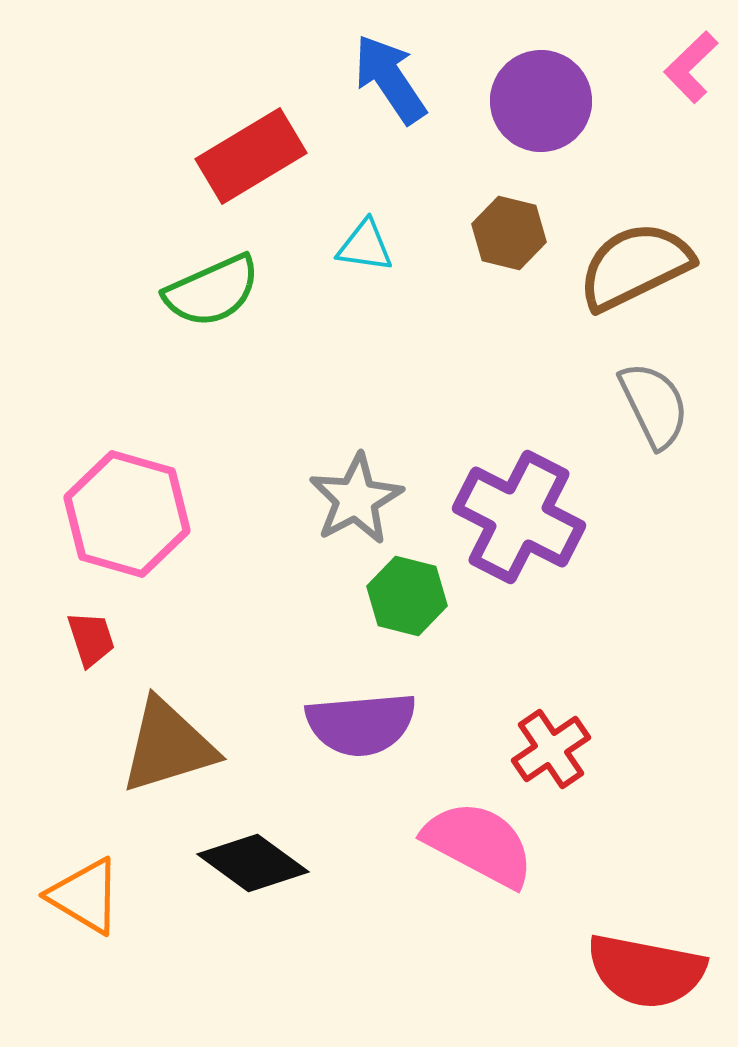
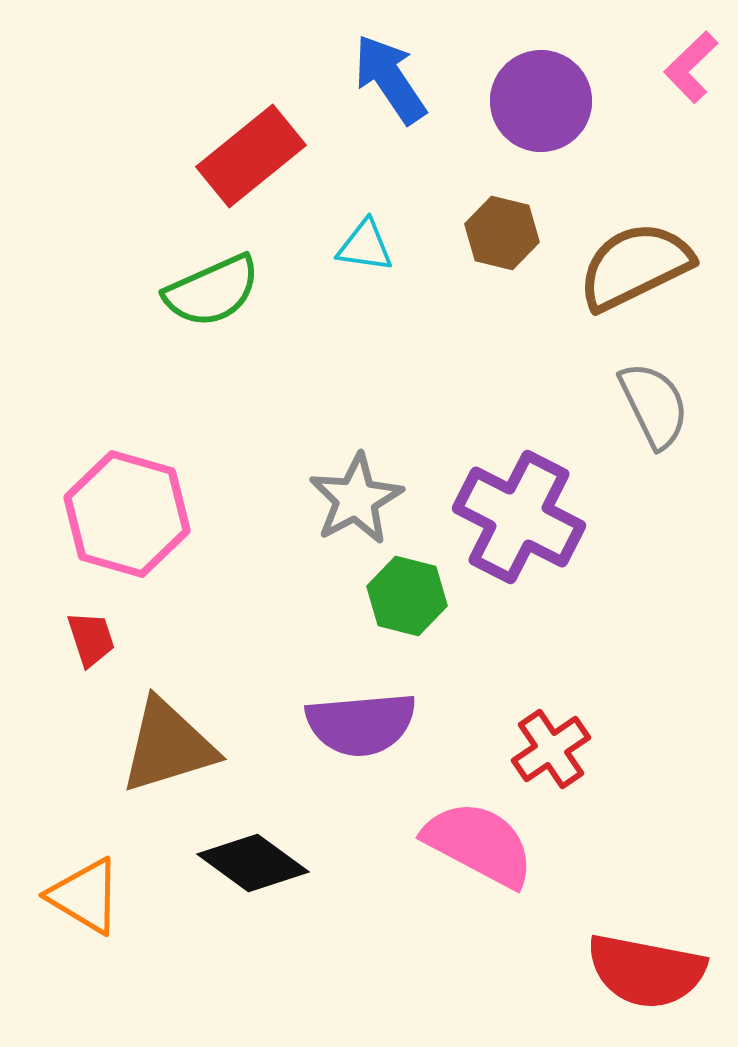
red rectangle: rotated 8 degrees counterclockwise
brown hexagon: moved 7 px left
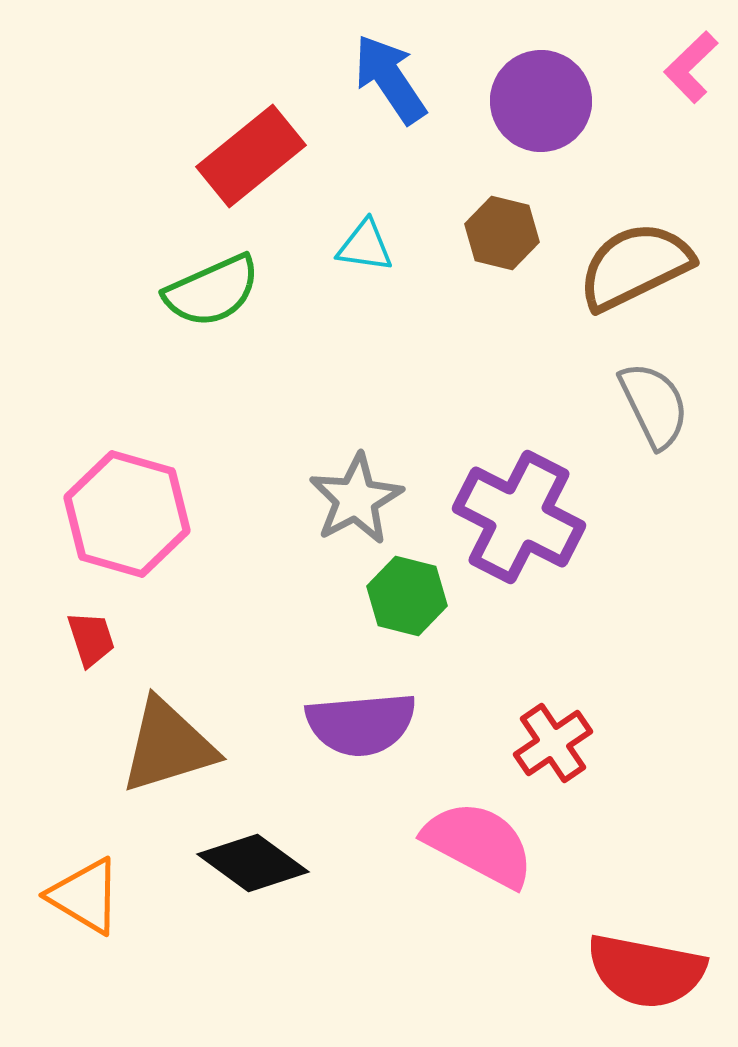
red cross: moved 2 px right, 6 px up
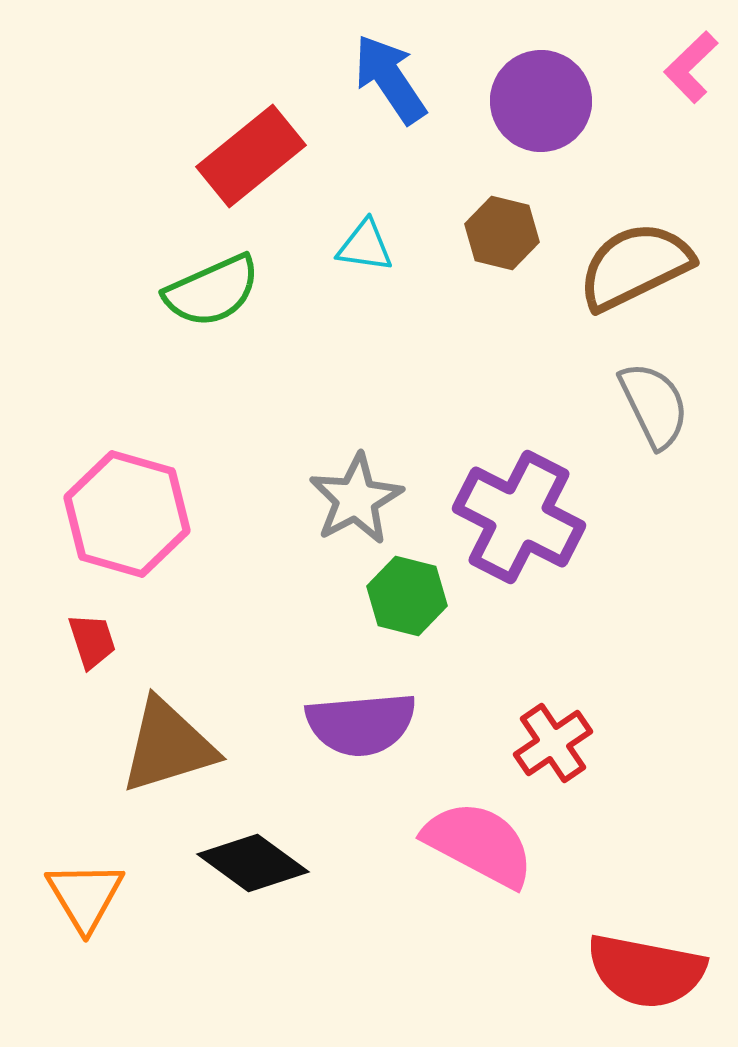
red trapezoid: moved 1 px right, 2 px down
orange triangle: rotated 28 degrees clockwise
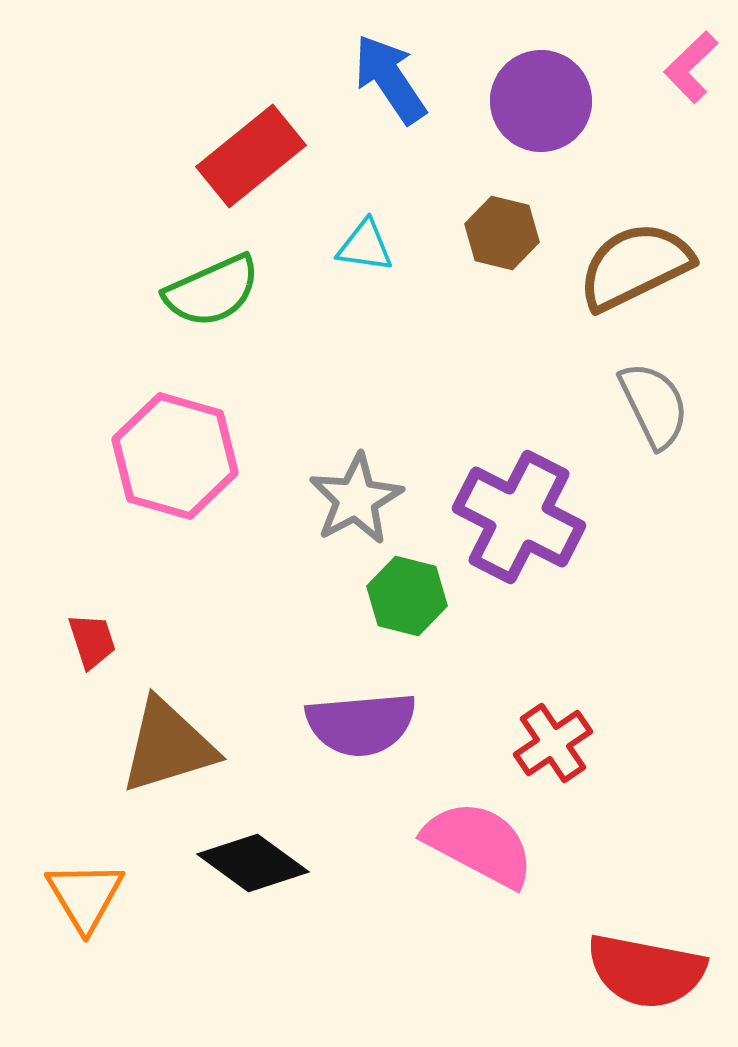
pink hexagon: moved 48 px right, 58 px up
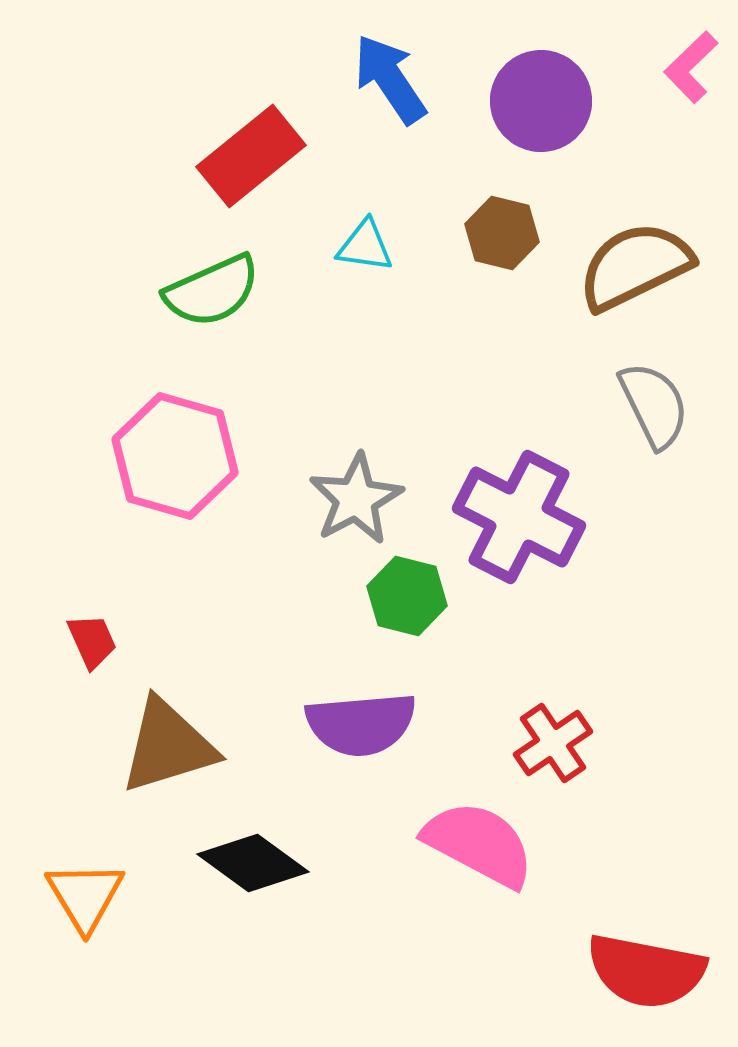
red trapezoid: rotated 6 degrees counterclockwise
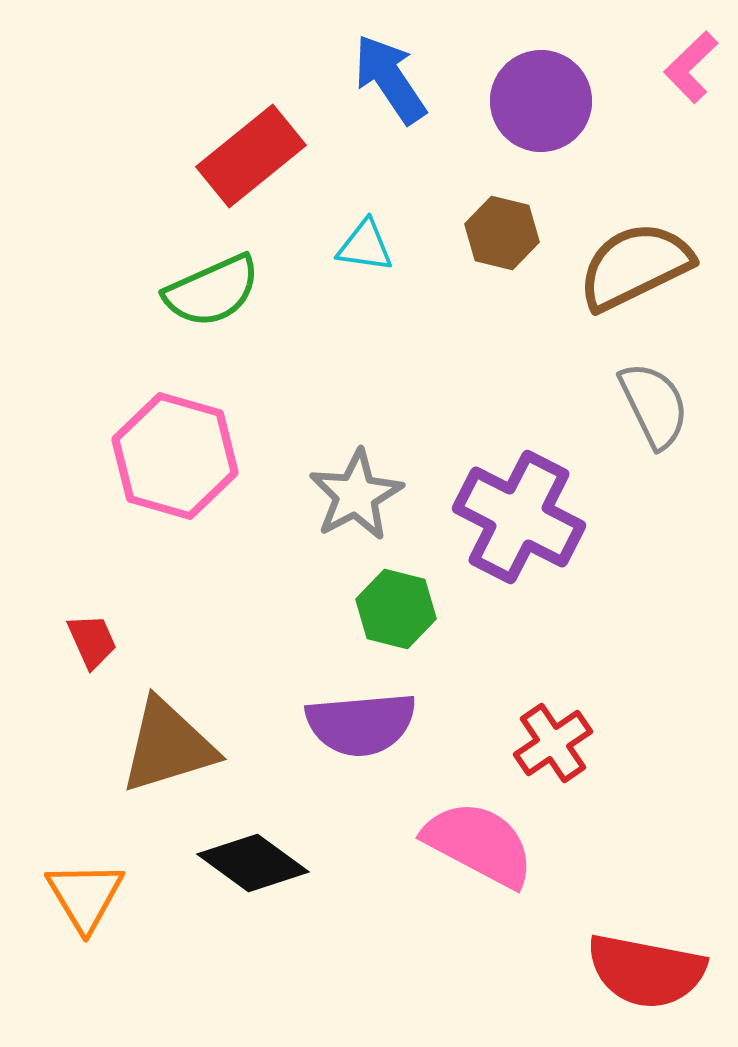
gray star: moved 4 px up
green hexagon: moved 11 px left, 13 px down
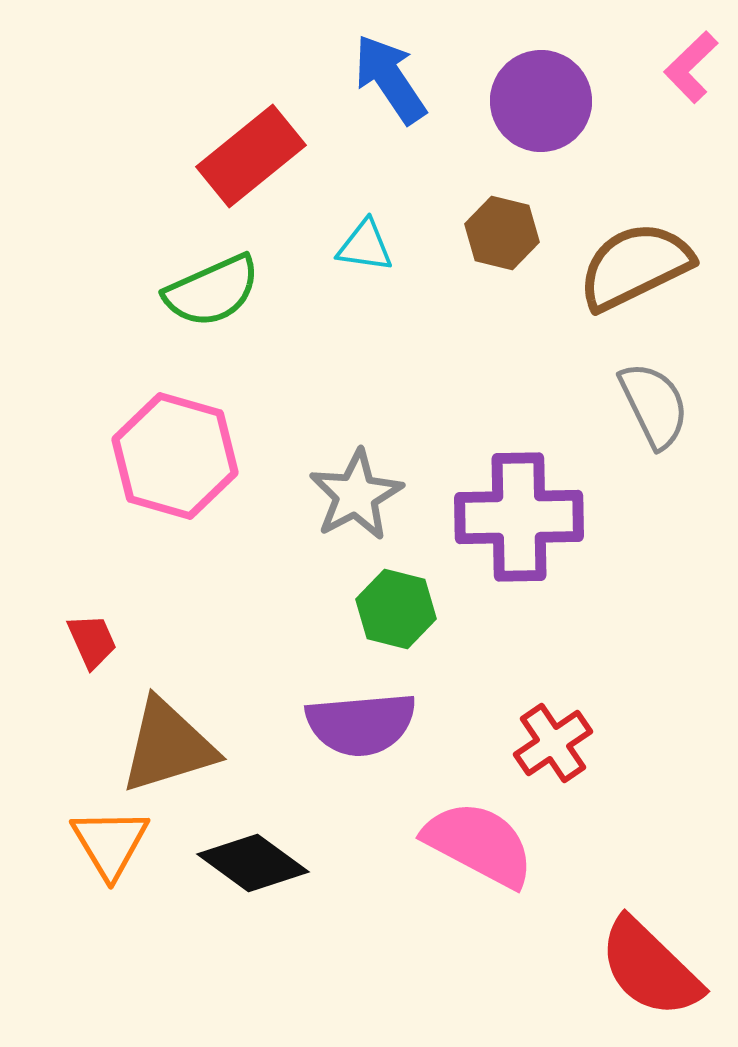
purple cross: rotated 28 degrees counterclockwise
orange triangle: moved 25 px right, 53 px up
red semicircle: moved 4 px right, 3 px up; rotated 33 degrees clockwise
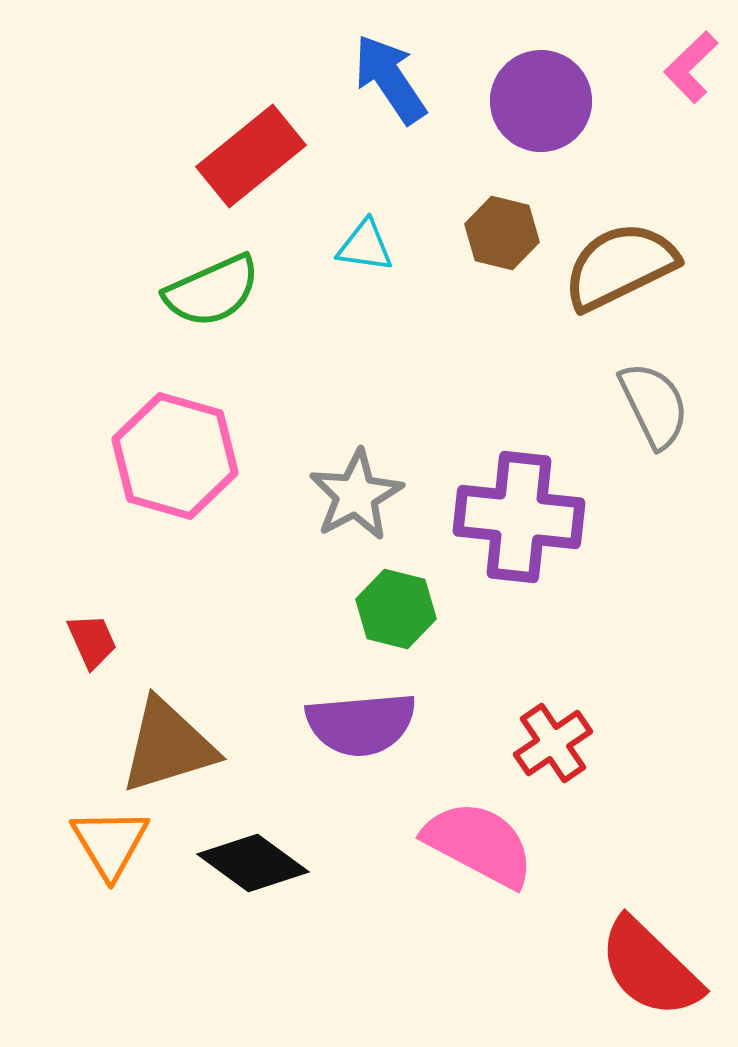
brown semicircle: moved 15 px left
purple cross: rotated 7 degrees clockwise
